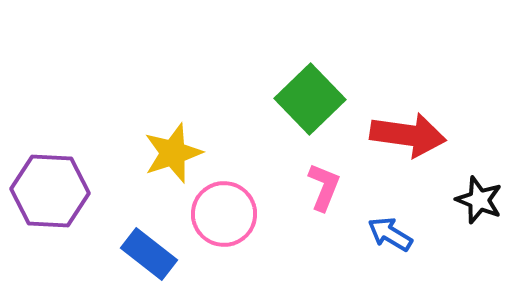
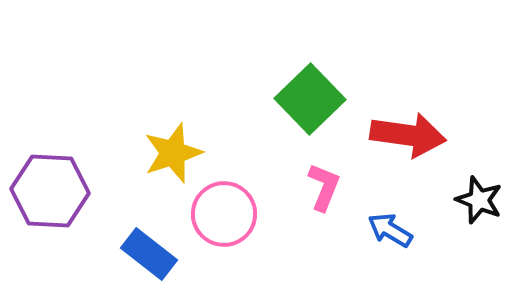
blue arrow: moved 4 px up
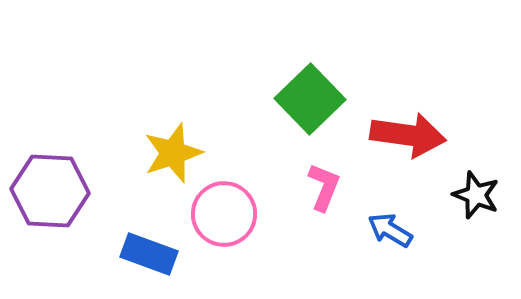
black star: moved 3 px left, 5 px up
blue rectangle: rotated 18 degrees counterclockwise
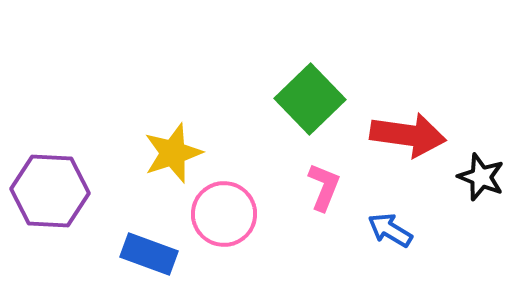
black star: moved 5 px right, 18 px up
